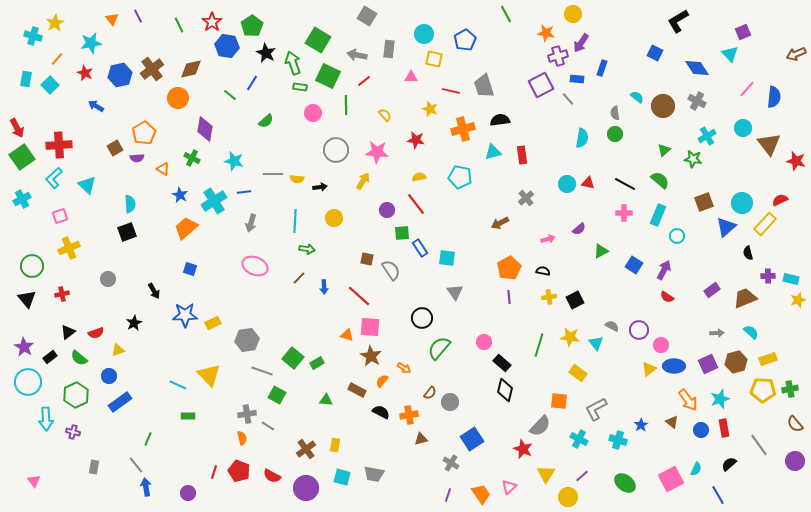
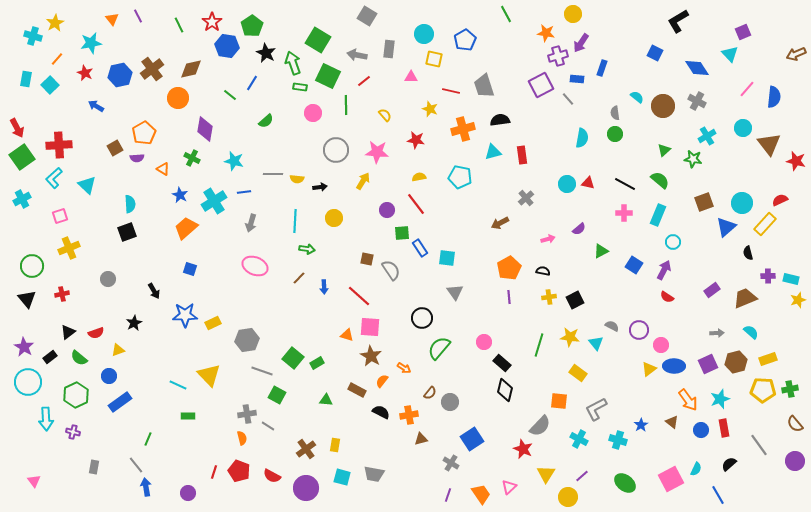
cyan circle at (677, 236): moved 4 px left, 6 px down
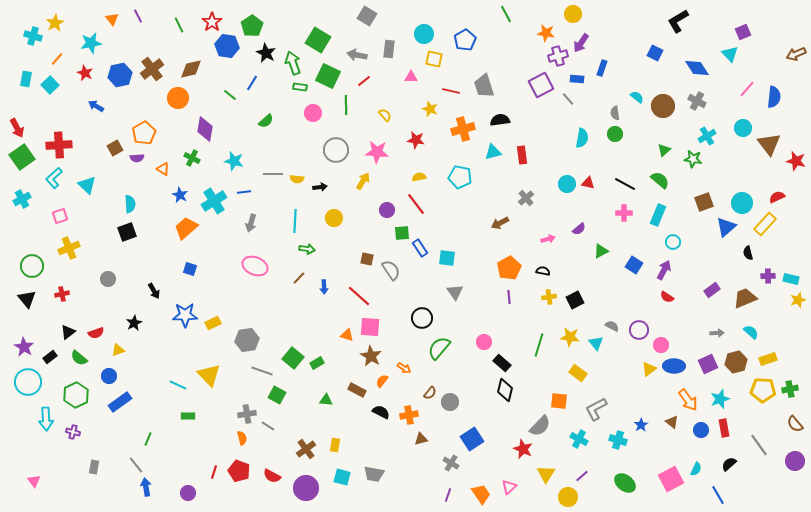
red semicircle at (780, 200): moved 3 px left, 3 px up
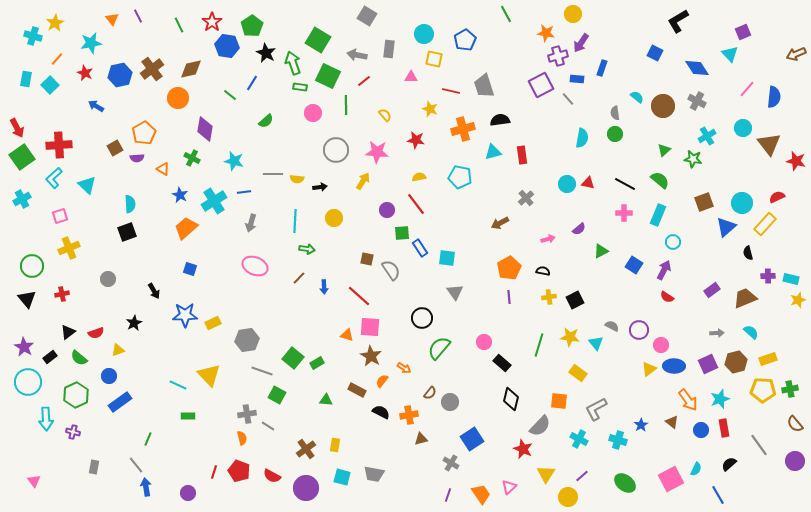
black diamond at (505, 390): moved 6 px right, 9 px down
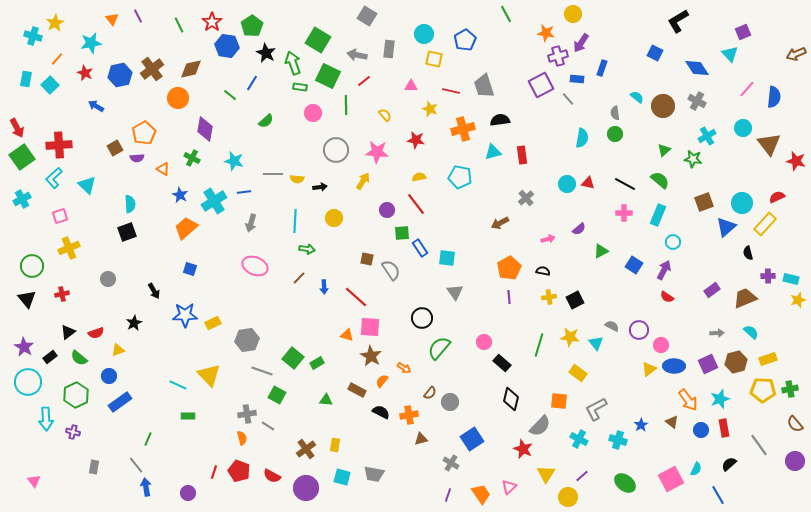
pink triangle at (411, 77): moved 9 px down
red line at (359, 296): moved 3 px left, 1 px down
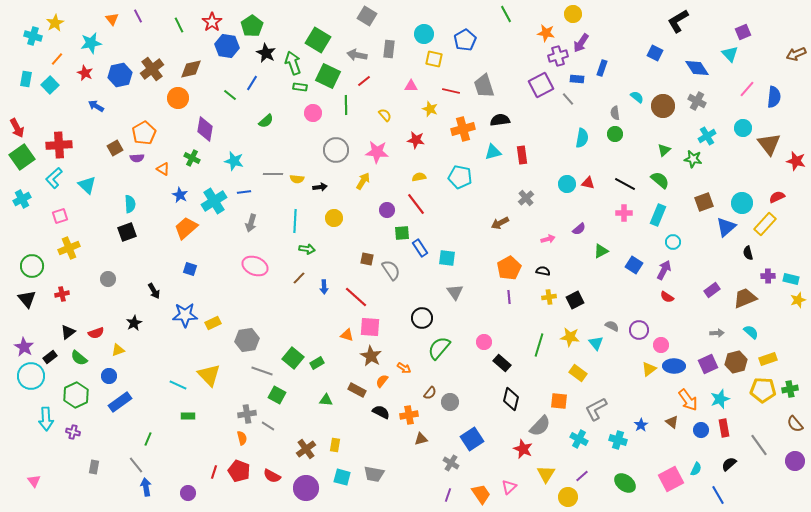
cyan circle at (28, 382): moved 3 px right, 6 px up
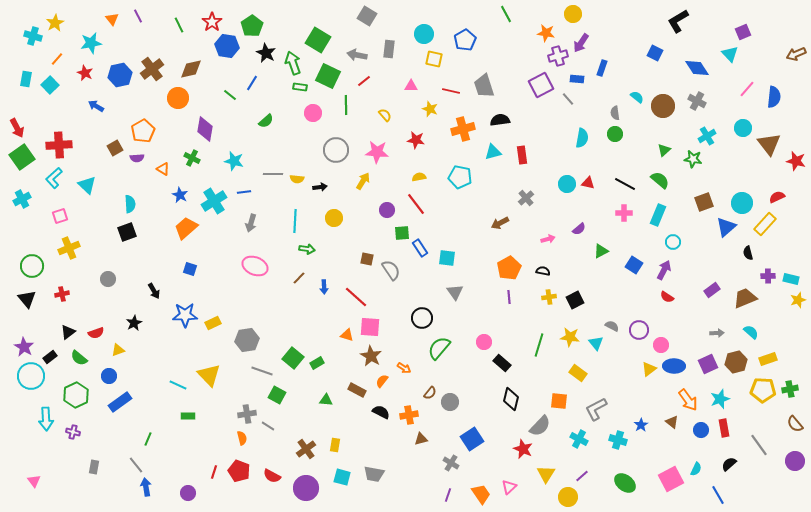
orange pentagon at (144, 133): moved 1 px left, 2 px up
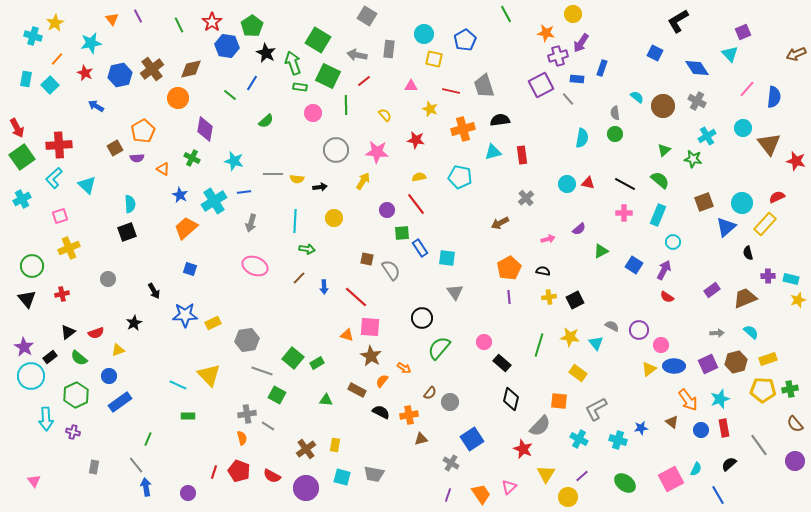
blue star at (641, 425): moved 3 px down; rotated 24 degrees clockwise
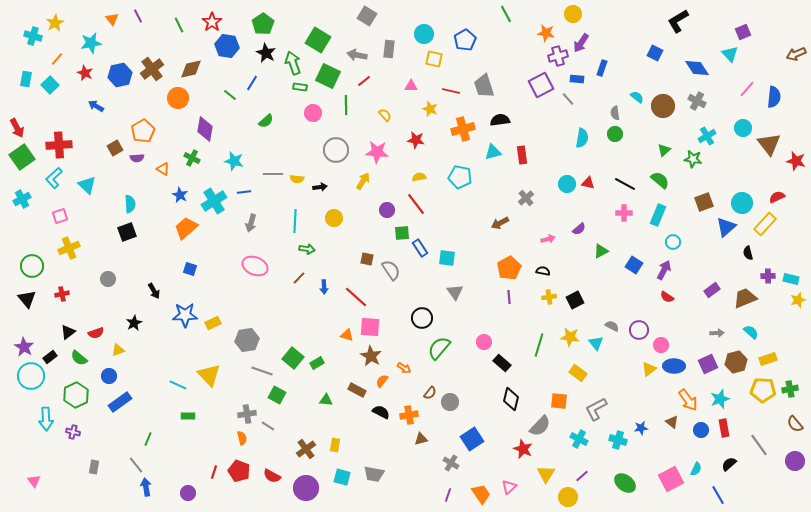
green pentagon at (252, 26): moved 11 px right, 2 px up
